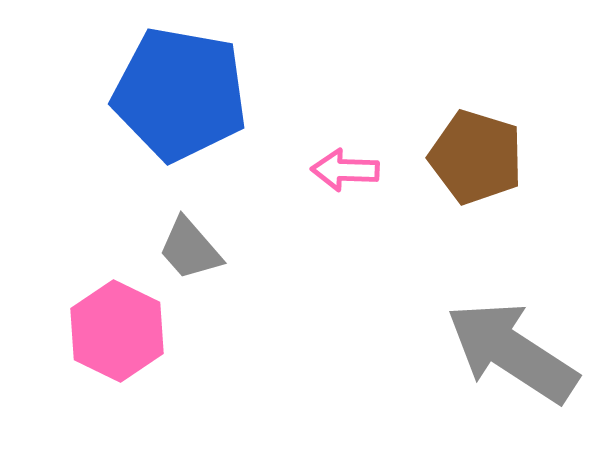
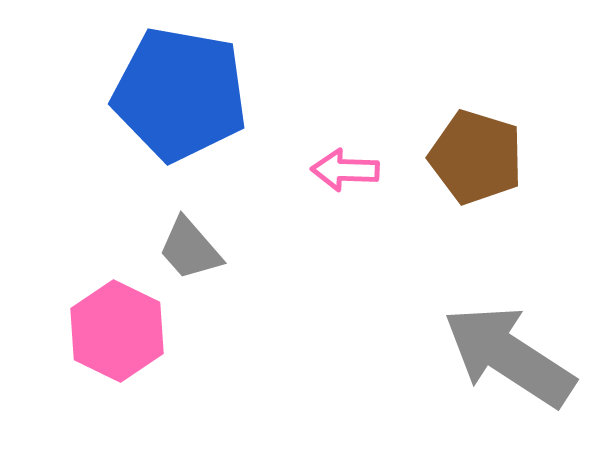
gray arrow: moved 3 px left, 4 px down
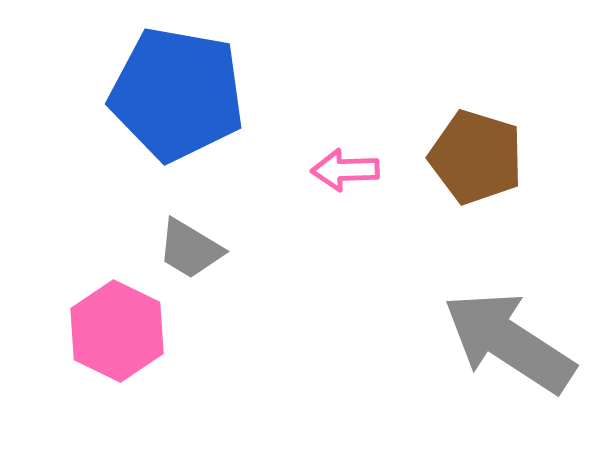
blue pentagon: moved 3 px left
pink arrow: rotated 4 degrees counterclockwise
gray trapezoid: rotated 18 degrees counterclockwise
gray arrow: moved 14 px up
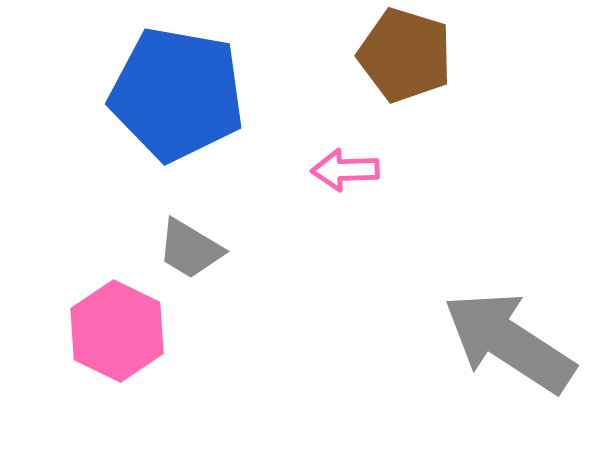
brown pentagon: moved 71 px left, 102 px up
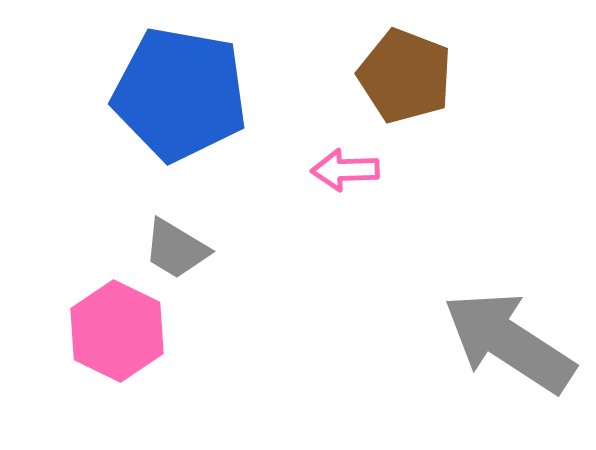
brown pentagon: moved 21 px down; rotated 4 degrees clockwise
blue pentagon: moved 3 px right
gray trapezoid: moved 14 px left
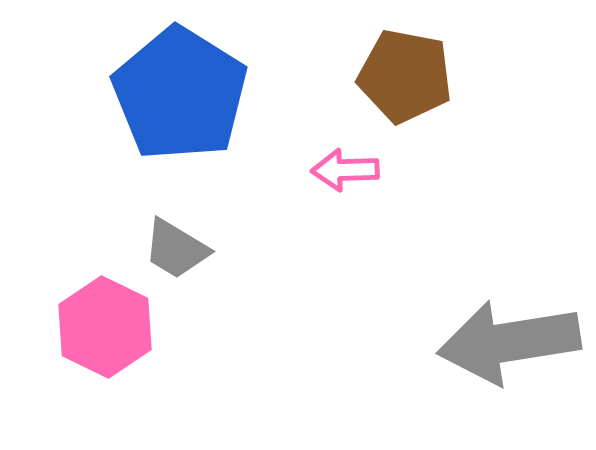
brown pentagon: rotated 10 degrees counterclockwise
blue pentagon: rotated 22 degrees clockwise
pink hexagon: moved 12 px left, 4 px up
gray arrow: rotated 42 degrees counterclockwise
